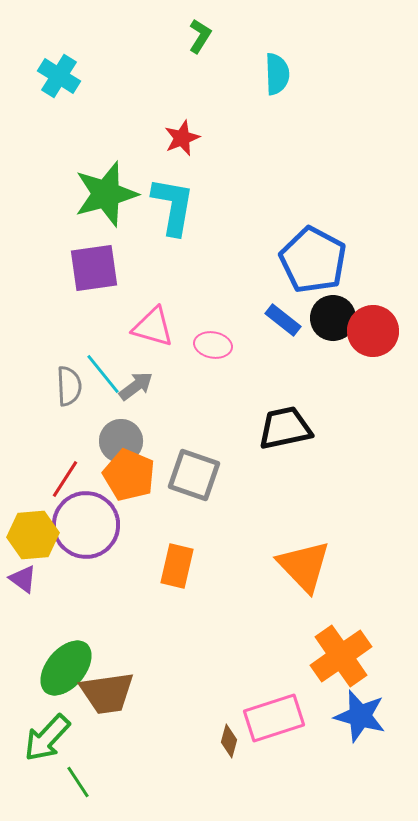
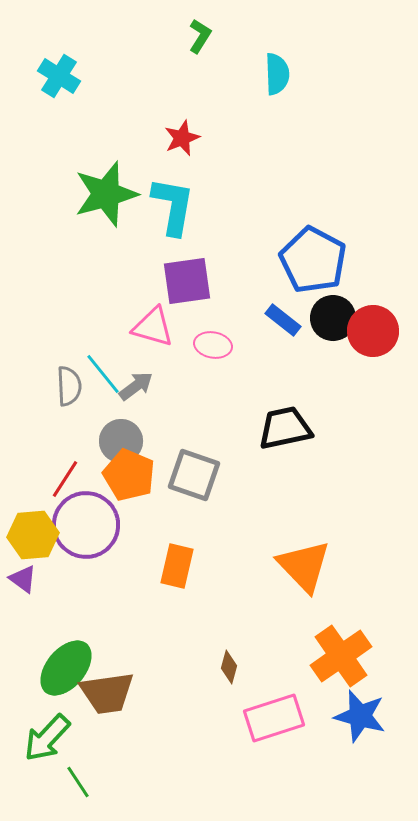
purple square: moved 93 px right, 13 px down
brown diamond: moved 74 px up
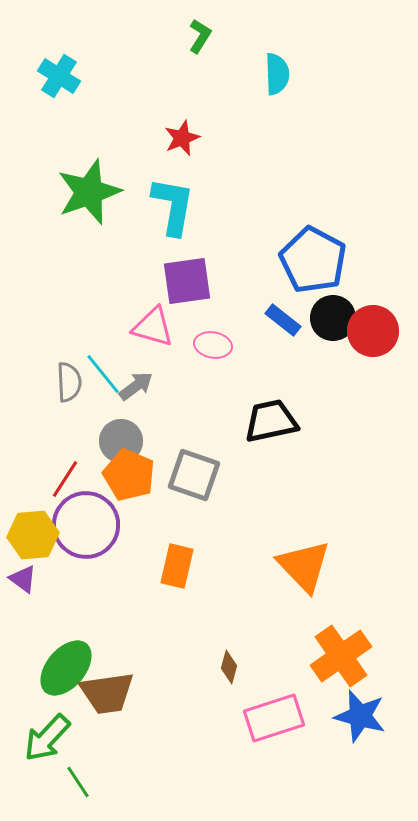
green star: moved 17 px left, 2 px up; rotated 4 degrees counterclockwise
gray semicircle: moved 4 px up
black trapezoid: moved 14 px left, 7 px up
